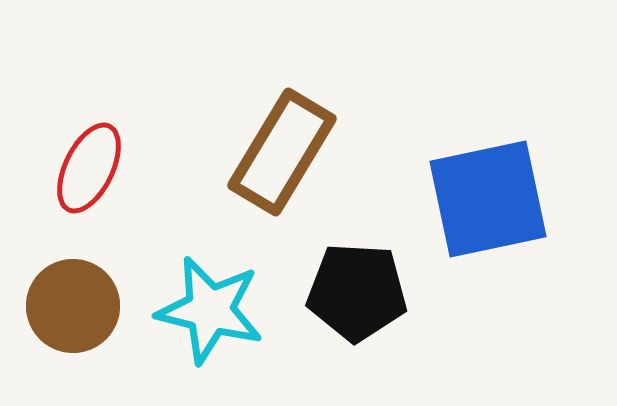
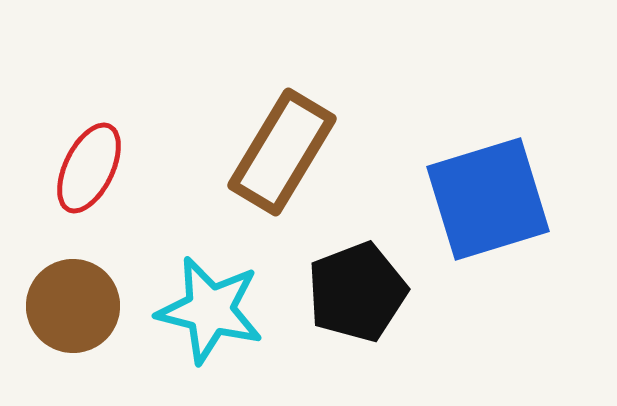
blue square: rotated 5 degrees counterclockwise
black pentagon: rotated 24 degrees counterclockwise
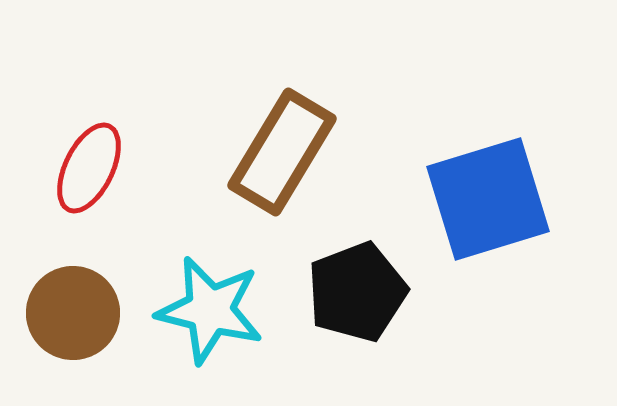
brown circle: moved 7 px down
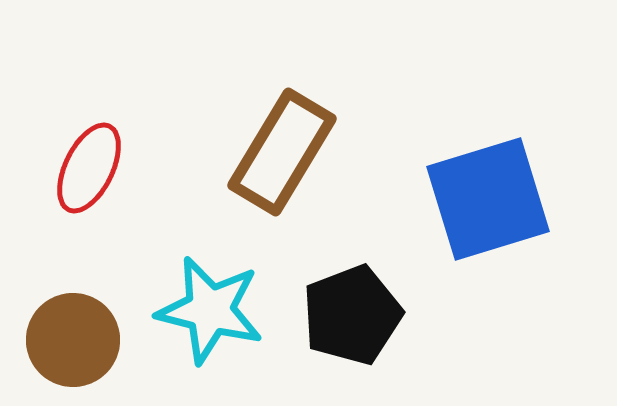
black pentagon: moved 5 px left, 23 px down
brown circle: moved 27 px down
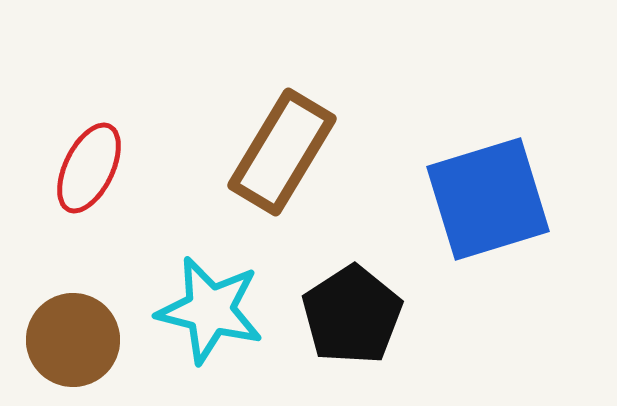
black pentagon: rotated 12 degrees counterclockwise
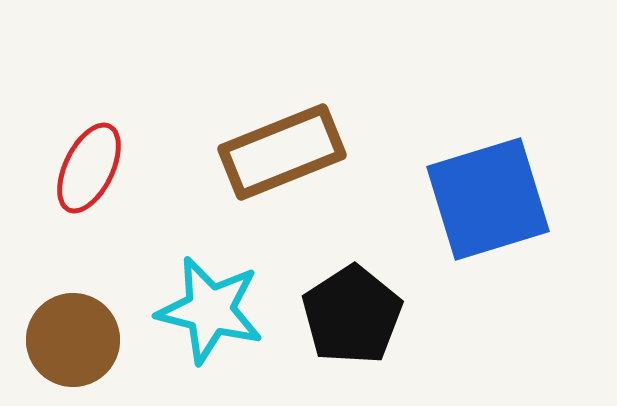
brown rectangle: rotated 37 degrees clockwise
